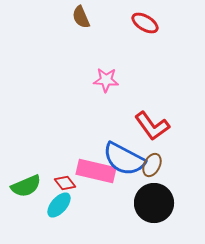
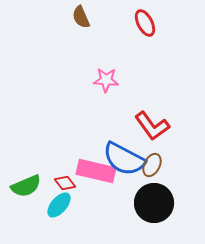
red ellipse: rotated 32 degrees clockwise
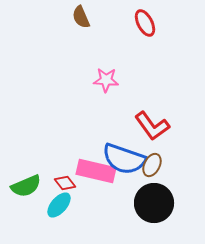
blue semicircle: rotated 9 degrees counterclockwise
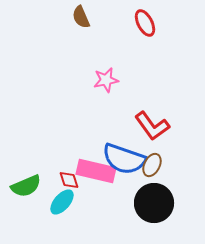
pink star: rotated 15 degrees counterclockwise
red diamond: moved 4 px right, 3 px up; rotated 20 degrees clockwise
cyan ellipse: moved 3 px right, 3 px up
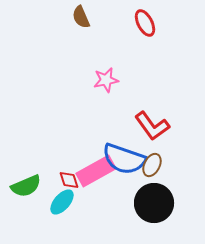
pink rectangle: rotated 42 degrees counterclockwise
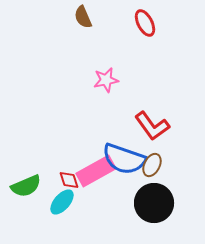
brown semicircle: moved 2 px right
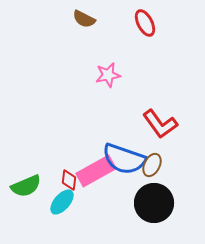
brown semicircle: moved 1 px right, 2 px down; rotated 40 degrees counterclockwise
pink star: moved 2 px right, 5 px up
red L-shape: moved 8 px right, 2 px up
red diamond: rotated 25 degrees clockwise
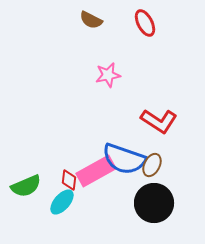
brown semicircle: moved 7 px right, 1 px down
red L-shape: moved 1 px left, 3 px up; rotated 21 degrees counterclockwise
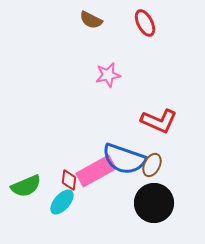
red L-shape: rotated 9 degrees counterclockwise
